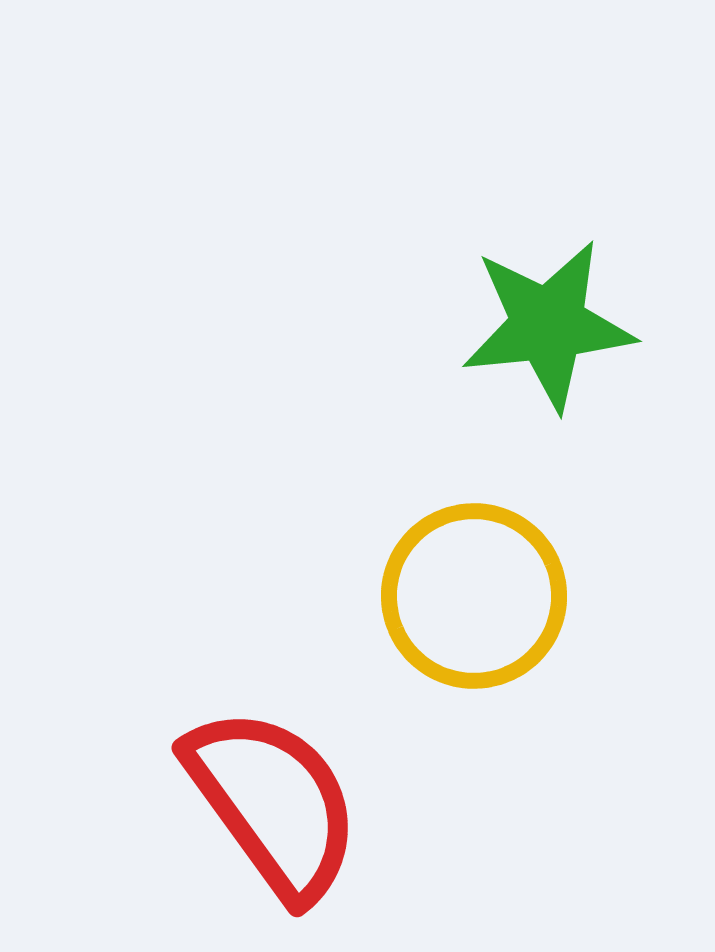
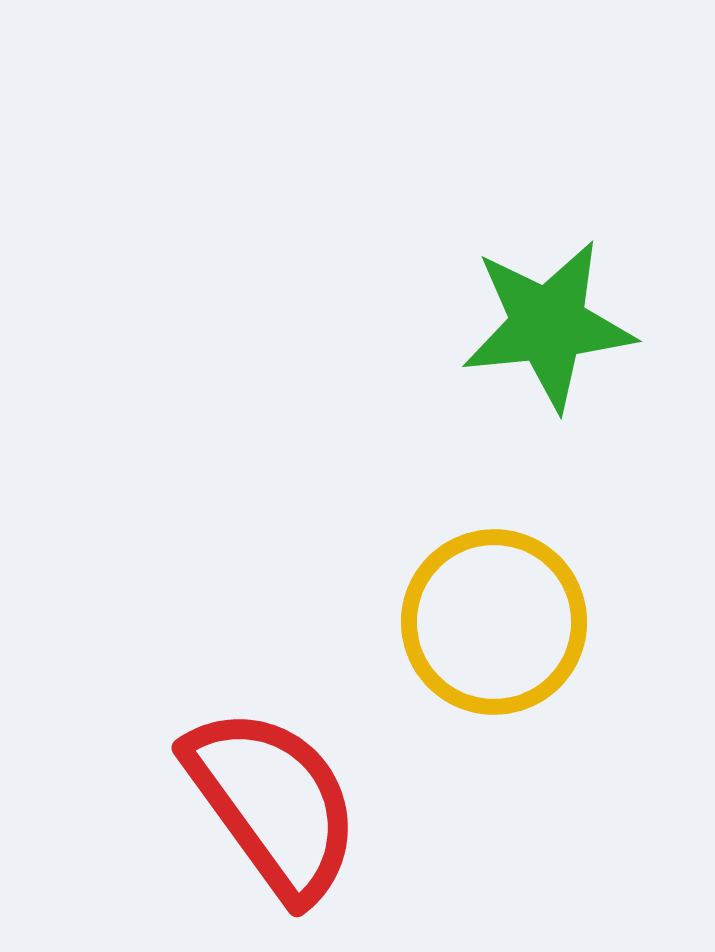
yellow circle: moved 20 px right, 26 px down
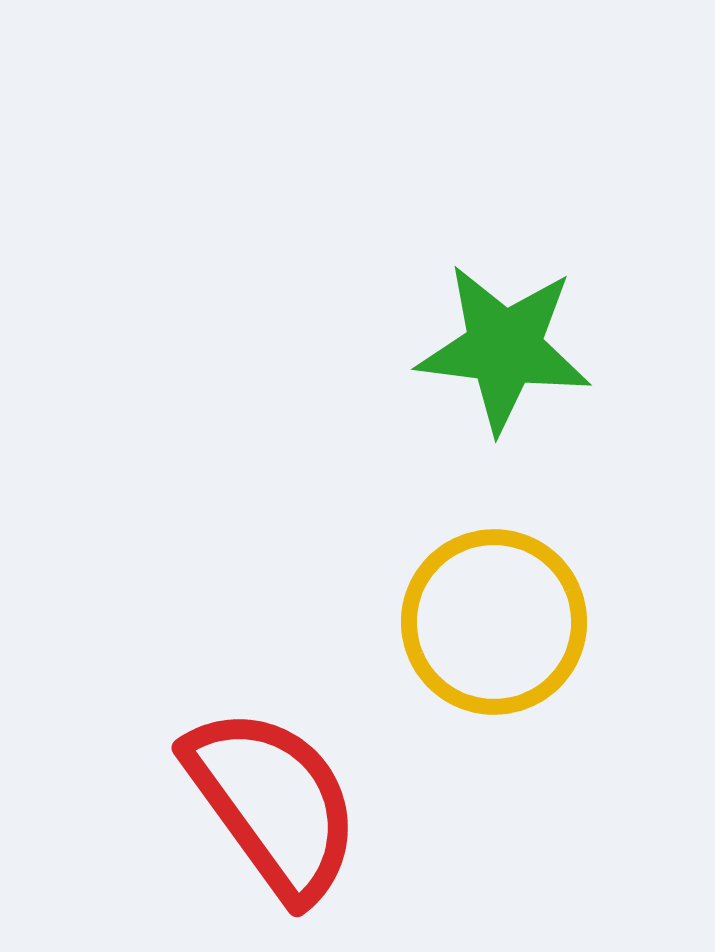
green star: moved 44 px left, 23 px down; rotated 13 degrees clockwise
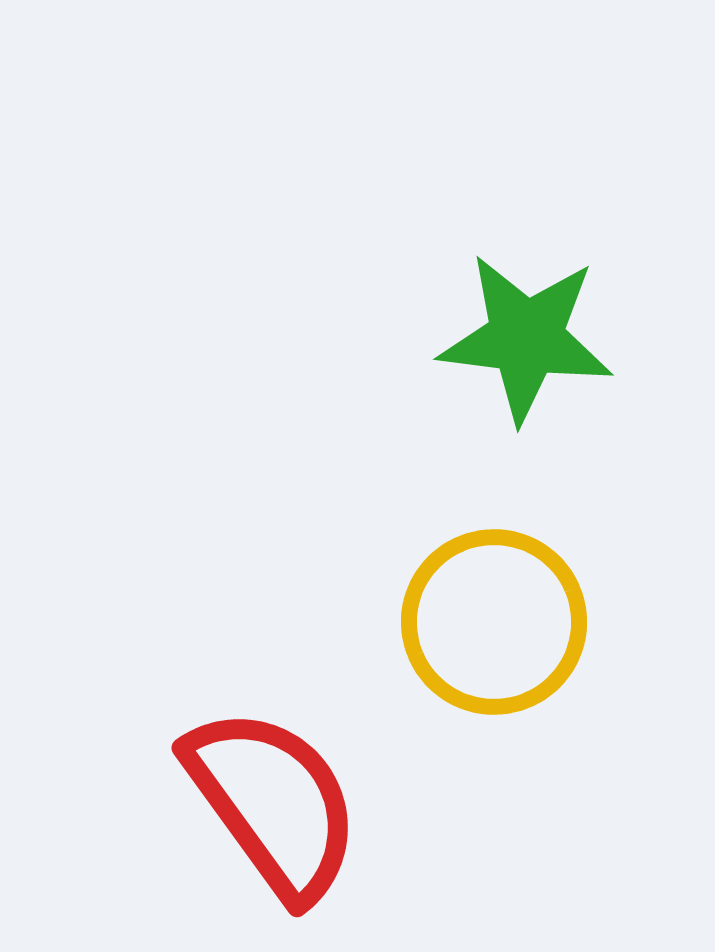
green star: moved 22 px right, 10 px up
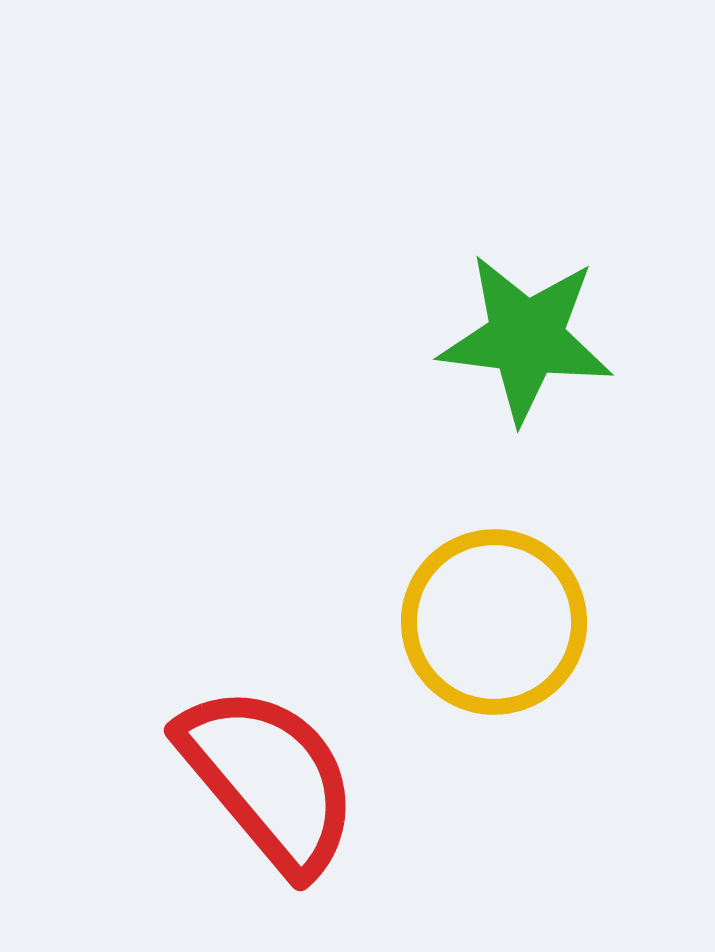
red semicircle: moved 4 px left, 24 px up; rotated 4 degrees counterclockwise
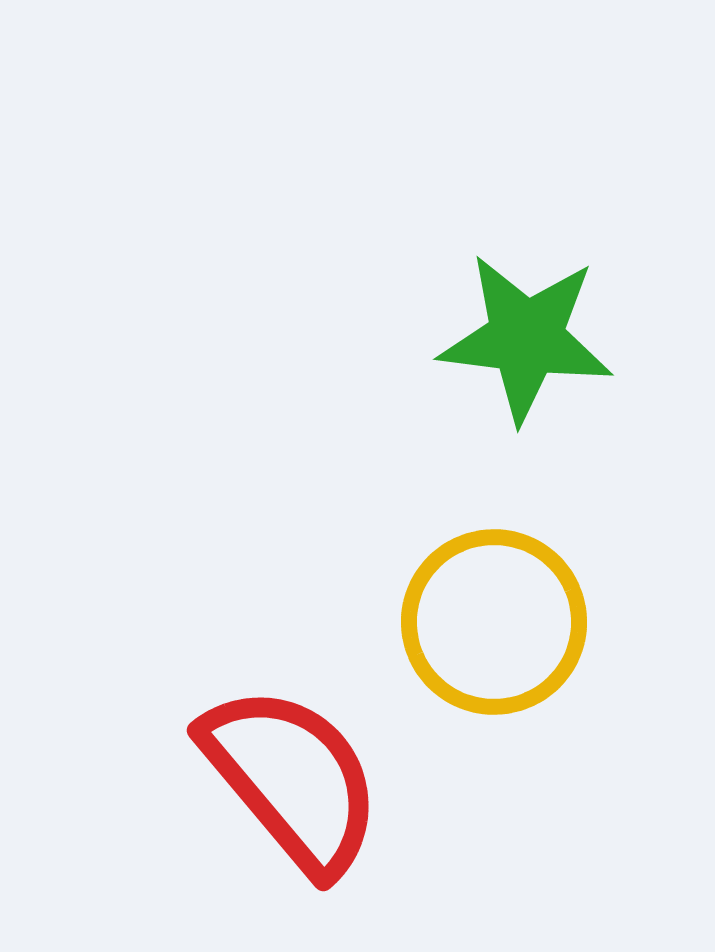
red semicircle: moved 23 px right
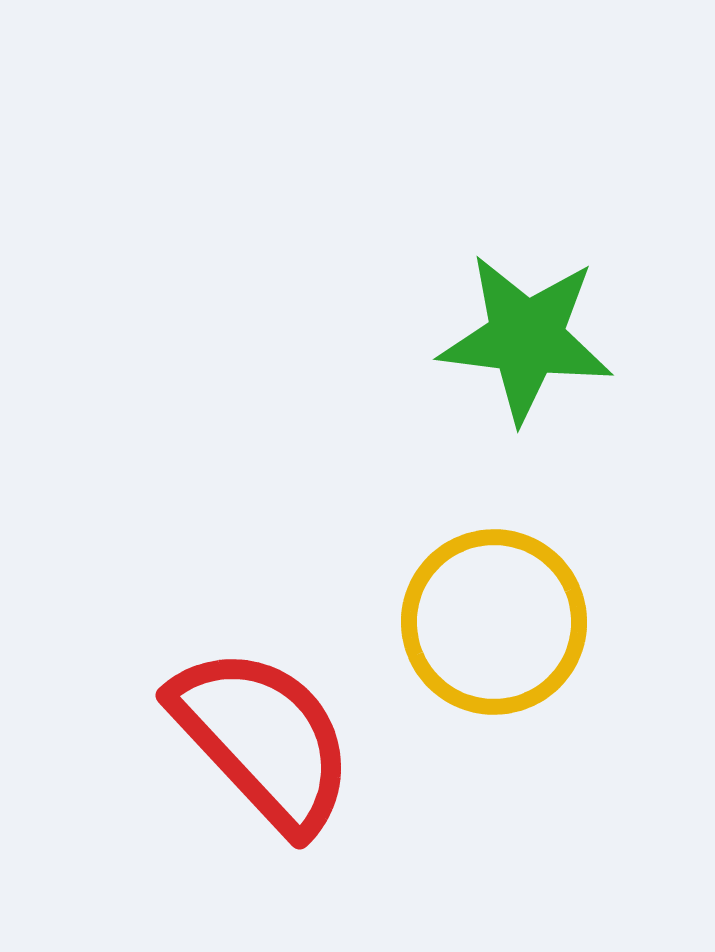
red semicircle: moved 29 px left, 40 px up; rotated 3 degrees counterclockwise
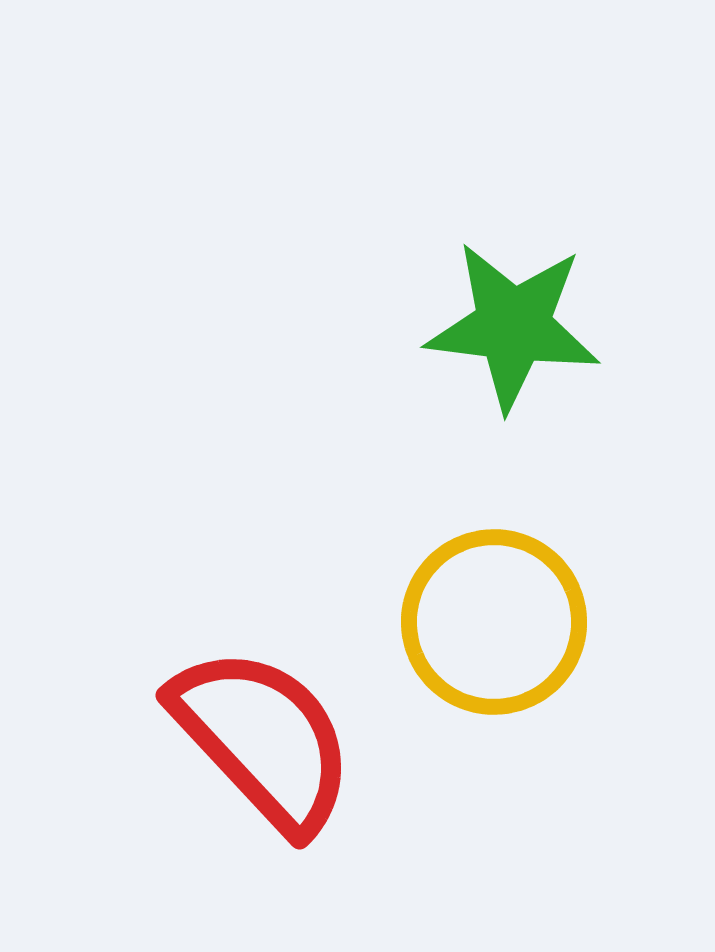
green star: moved 13 px left, 12 px up
